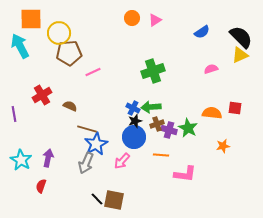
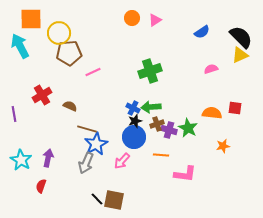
green cross: moved 3 px left
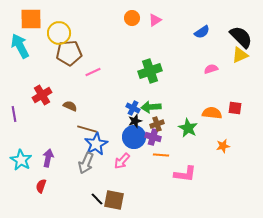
purple cross: moved 16 px left, 7 px down
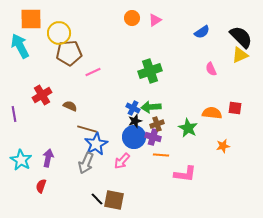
pink semicircle: rotated 96 degrees counterclockwise
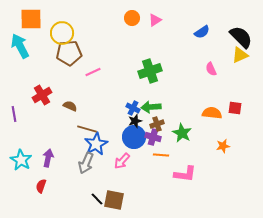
yellow circle: moved 3 px right
green star: moved 6 px left, 5 px down
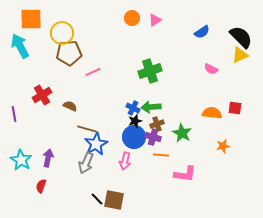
pink semicircle: rotated 40 degrees counterclockwise
pink arrow: moved 3 px right; rotated 30 degrees counterclockwise
